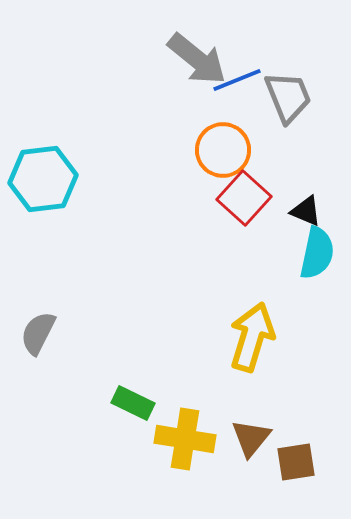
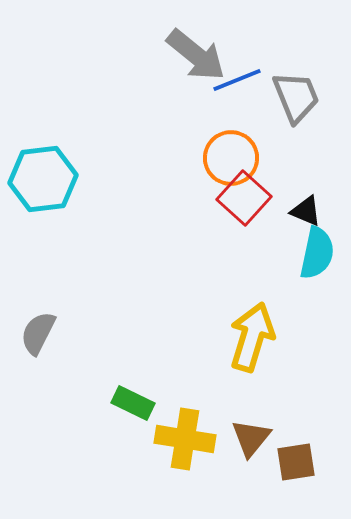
gray arrow: moved 1 px left, 4 px up
gray trapezoid: moved 8 px right
orange circle: moved 8 px right, 8 px down
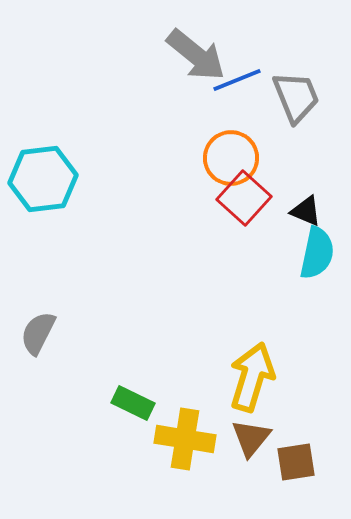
yellow arrow: moved 40 px down
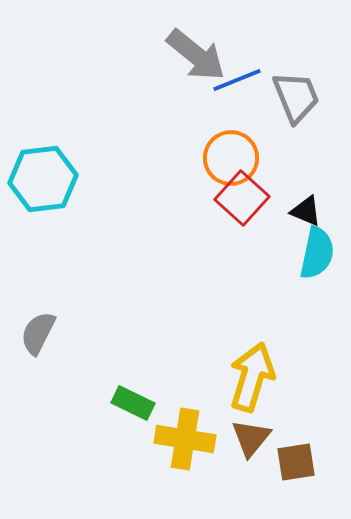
red square: moved 2 px left
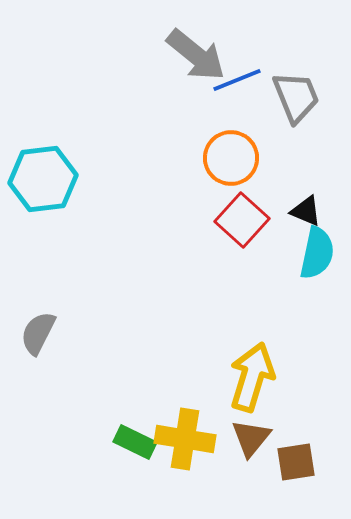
red square: moved 22 px down
green rectangle: moved 2 px right, 39 px down
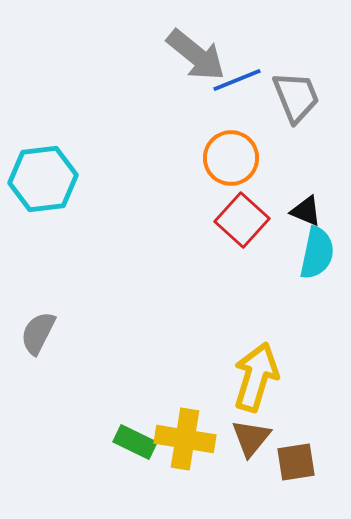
yellow arrow: moved 4 px right
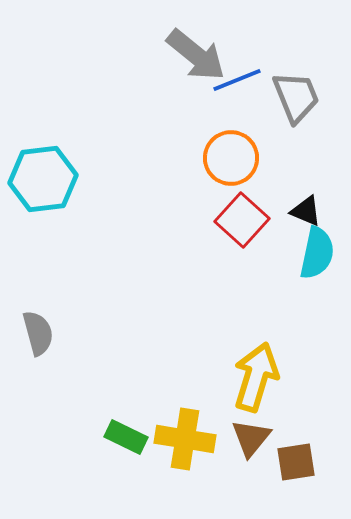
gray semicircle: rotated 138 degrees clockwise
green rectangle: moved 9 px left, 5 px up
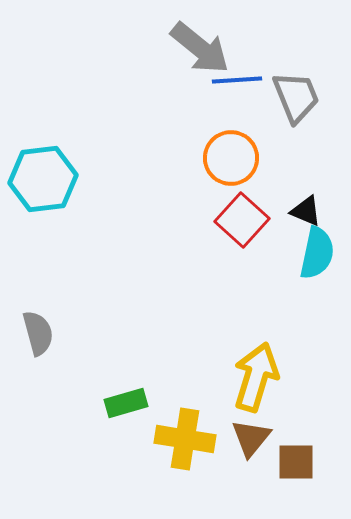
gray arrow: moved 4 px right, 7 px up
blue line: rotated 18 degrees clockwise
green rectangle: moved 34 px up; rotated 42 degrees counterclockwise
brown square: rotated 9 degrees clockwise
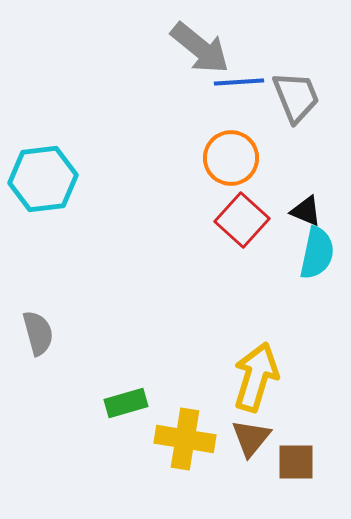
blue line: moved 2 px right, 2 px down
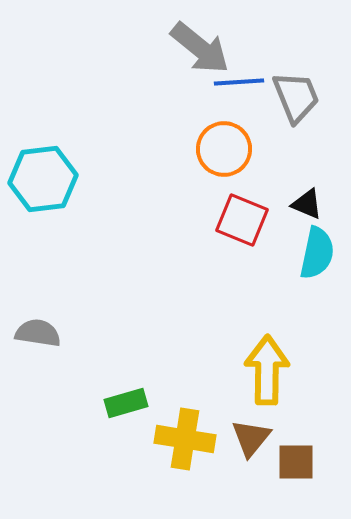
orange circle: moved 7 px left, 9 px up
black triangle: moved 1 px right, 7 px up
red square: rotated 20 degrees counterclockwise
gray semicircle: rotated 66 degrees counterclockwise
yellow arrow: moved 11 px right, 7 px up; rotated 16 degrees counterclockwise
